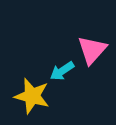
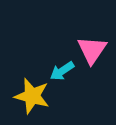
pink triangle: rotated 8 degrees counterclockwise
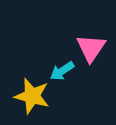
pink triangle: moved 1 px left, 2 px up
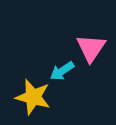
yellow star: moved 1 px right, 1 px down
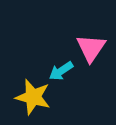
cyan arrow: moved 1 px left
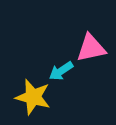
pink triangle: rotated 44 degrees clockwise
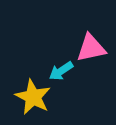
yellow star: rotated 12 degrees clockwise
